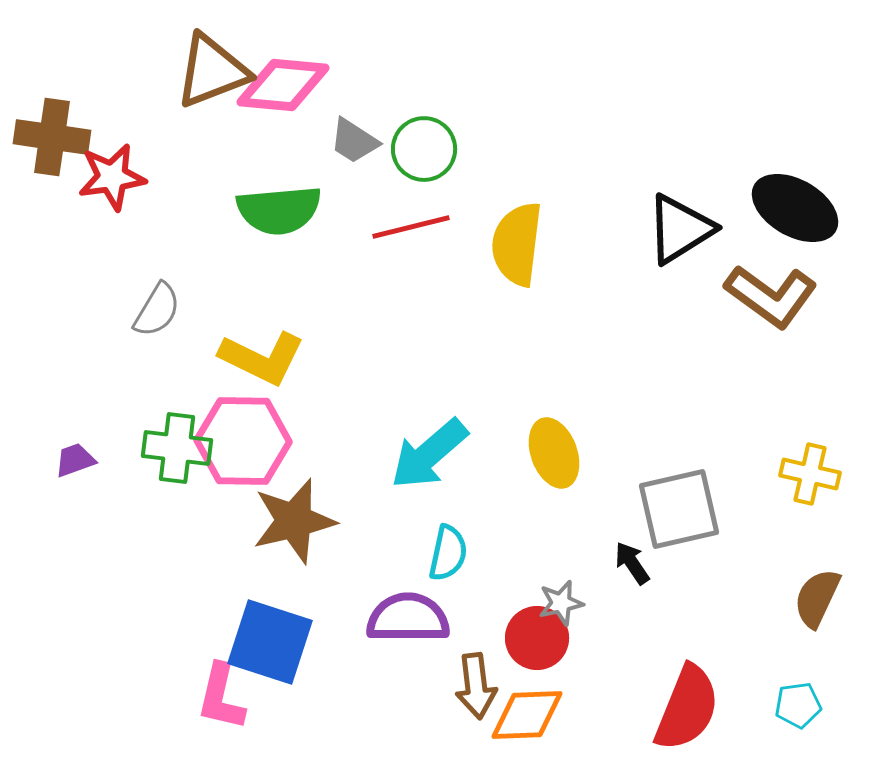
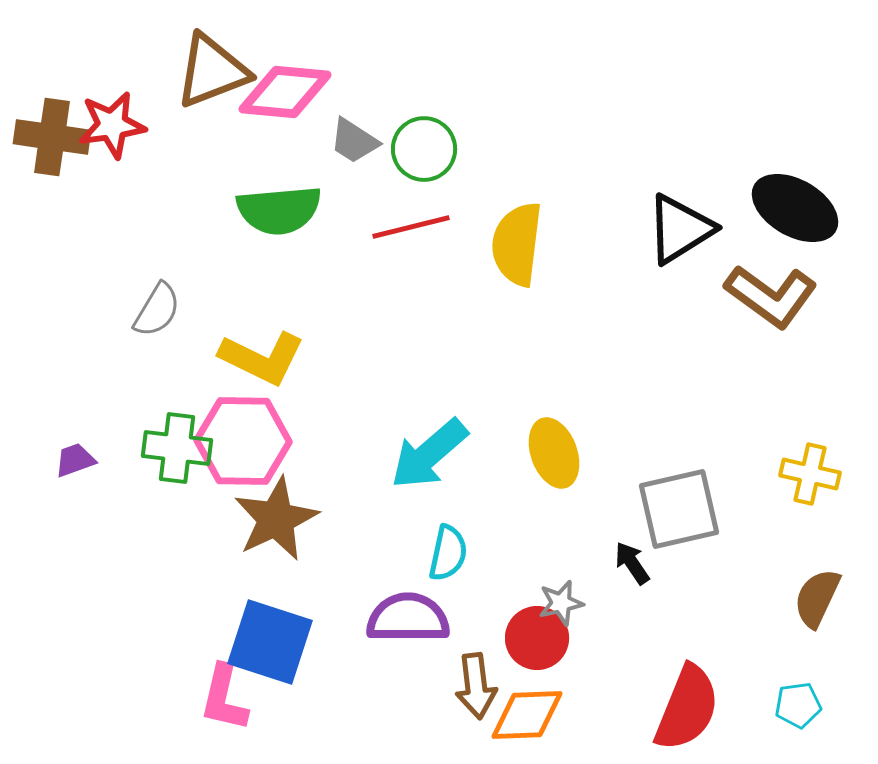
pink diamond: moved 2 px right, 7 px down
red star: moved 52 px up
brown star: moved 18 px left, 2 px up; rotated 12 degrees counterclockwise
pink L-shape: moved 3 px right, 1 px down
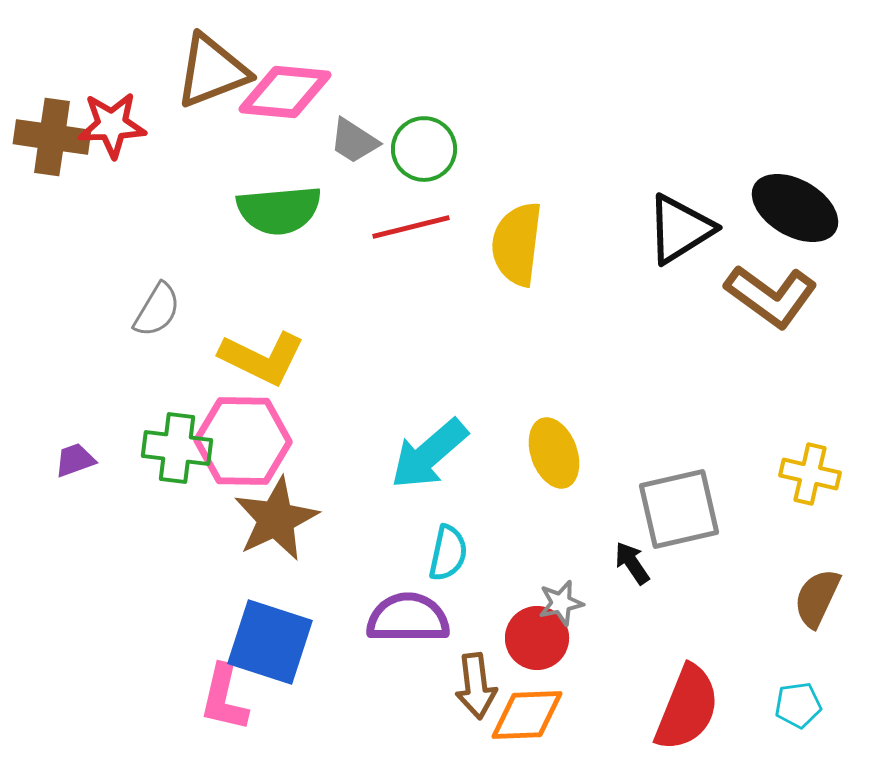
red star: rotated 6 degrees clockwise
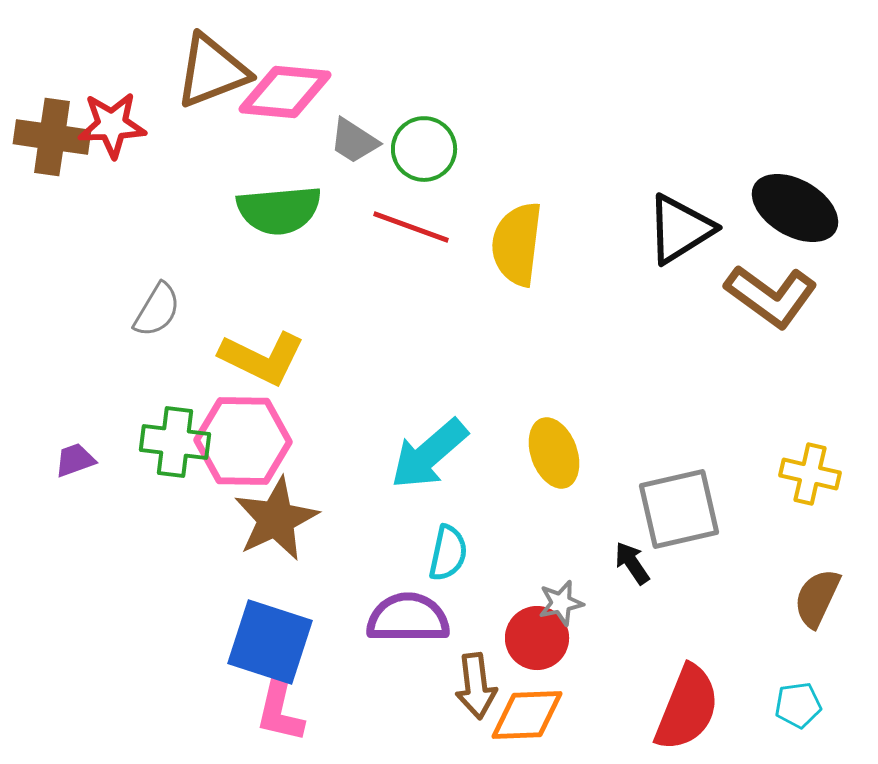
red line: rotated 34 degrees clockwise
green cross: moved 2 px left, 6 px up
pink L-shape: moved 56 px right, 11 px down
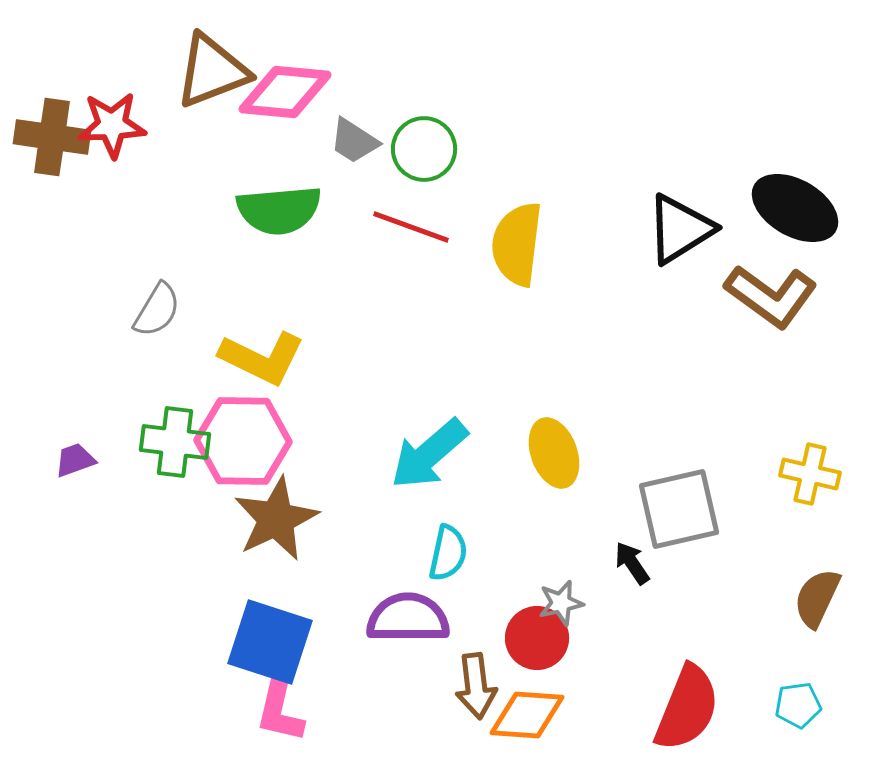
orange diamond: rotated 6 degrees clockwise
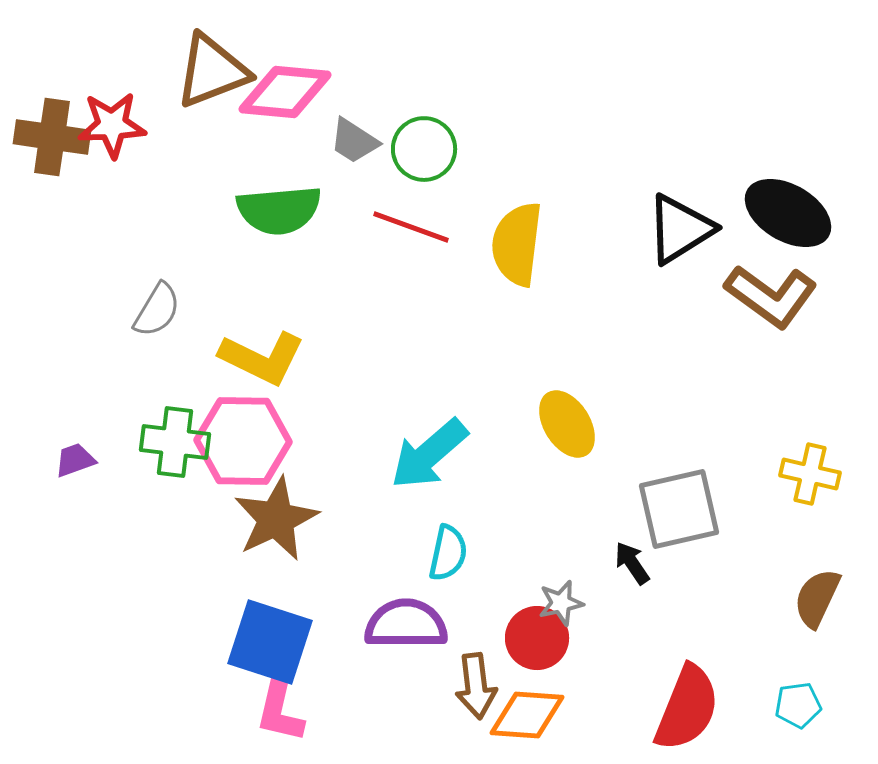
black ellipse: moved 7 px left, 5 px down
yellow ellipse: moved 13 px right, 29 px up; rotated 12 degrees counterclockwise
purple semicircle: moved 2 px left, 6 px down
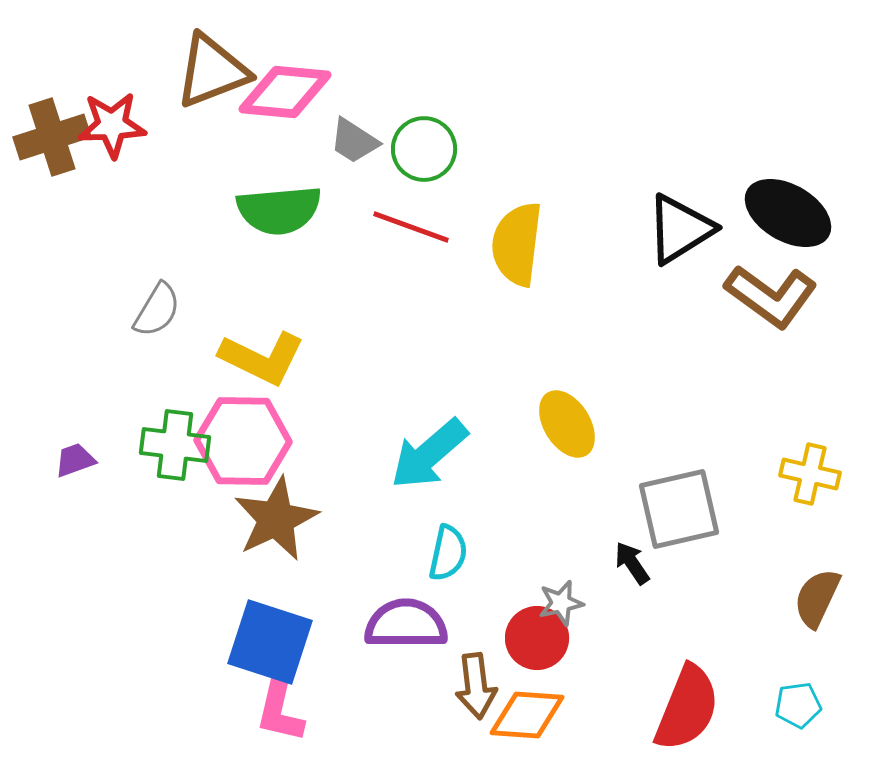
brown cross: rotated 26 degrees counterclockwise
green cross: moved 3 px down
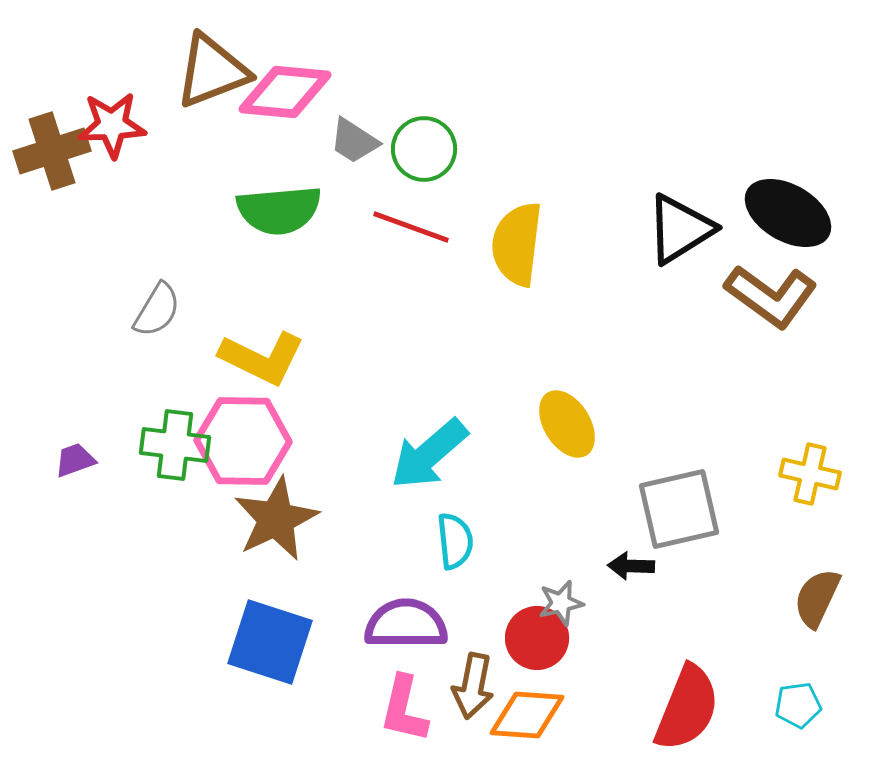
brown cross: moved 14 px down
cyan semicircle: moved 7 px right, 12 px up; rotated 18 degrees counterclockwise
black arrow: moved 1 px left, 3 px down; rotated 54 degrees counterclockwise
brown arrow: moved 3 px left; rotated 18 degrees clockwise
pink L-shape: moved 124 px right
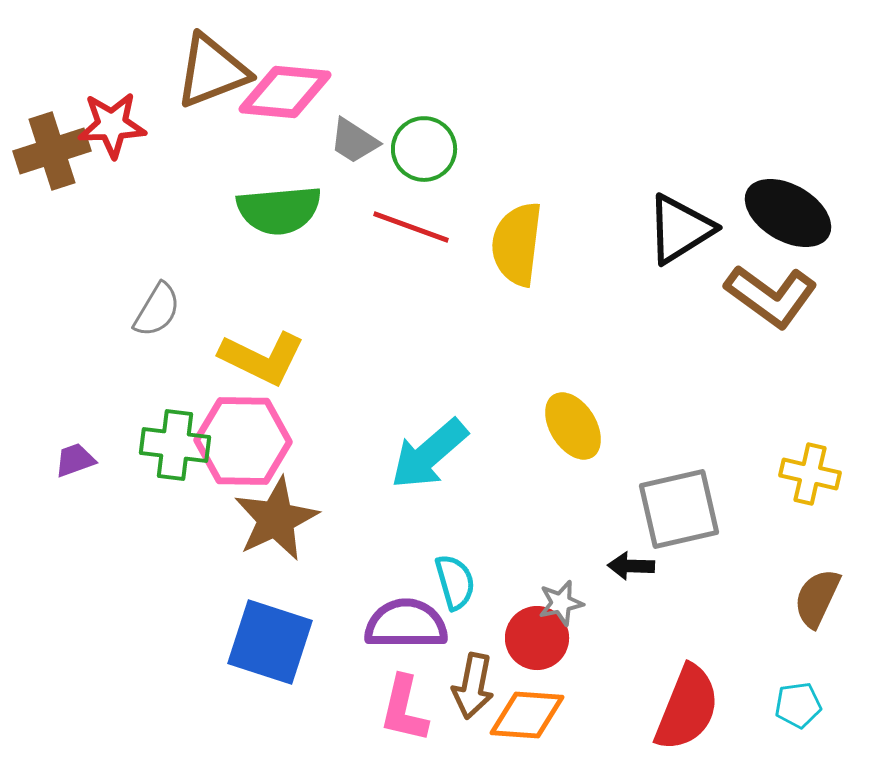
yellow ellipse: moved 6 px right, 2 px down
cyan semicircle: moved 41 px down; rotated 10 degrees counterclockwise
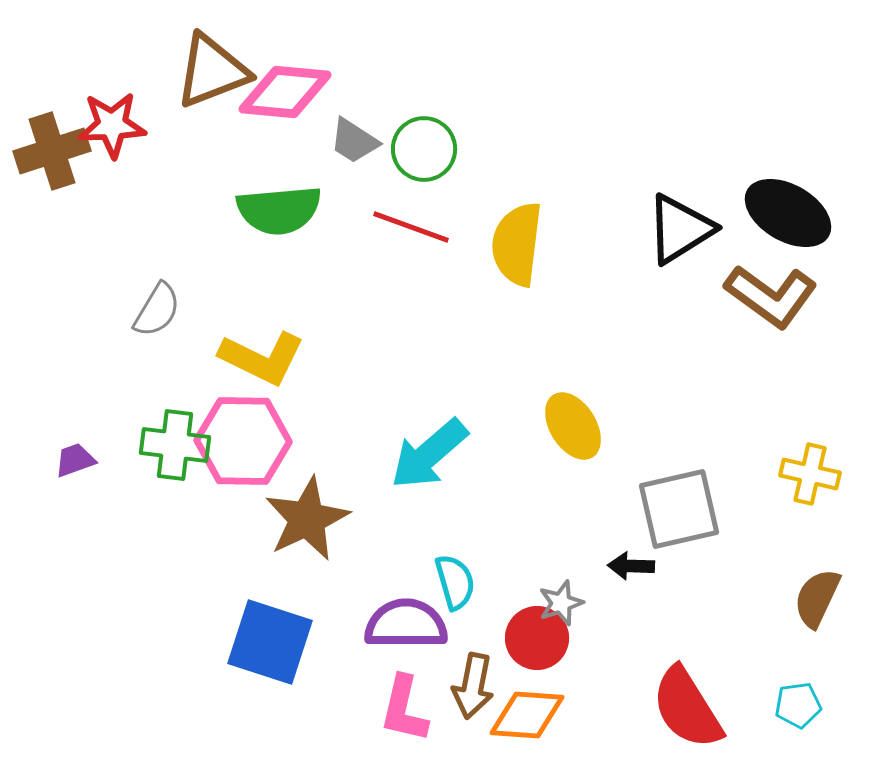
brown star: moved 31 px right
gray star: rotated 6 degrees counterclockwise
red semicircle: rotated 126 degrees clockwise
